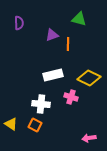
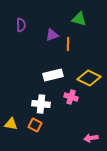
purple semicircle: moved 2 px right, 2 px down
yellow triangle: rotated 24 degrees counterclockwise
pink arrow: moved 2 px right
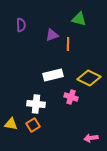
white cross: moved 5 px left
orange square: moved 2 px left; rotated 32 degrees clockwise
